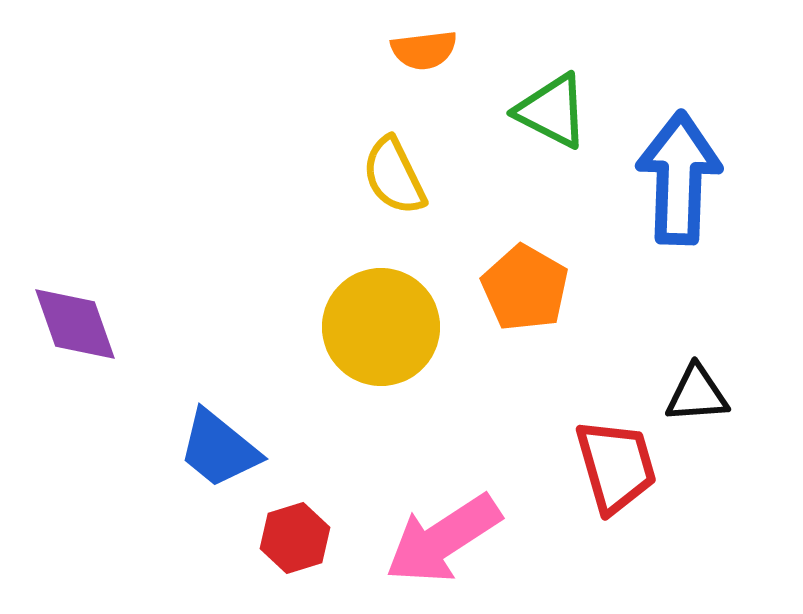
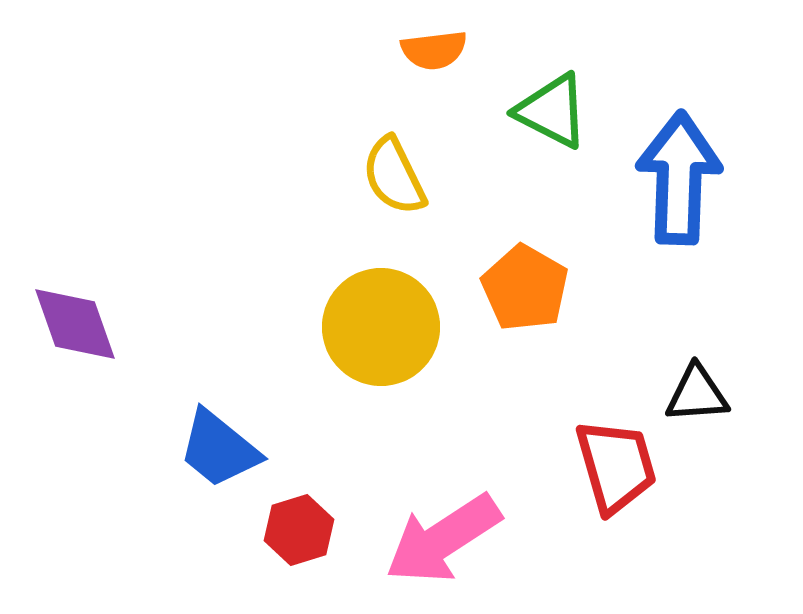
orange semicircle: moved 10 px right
red hexagon: moved 4 px right, 8 px up
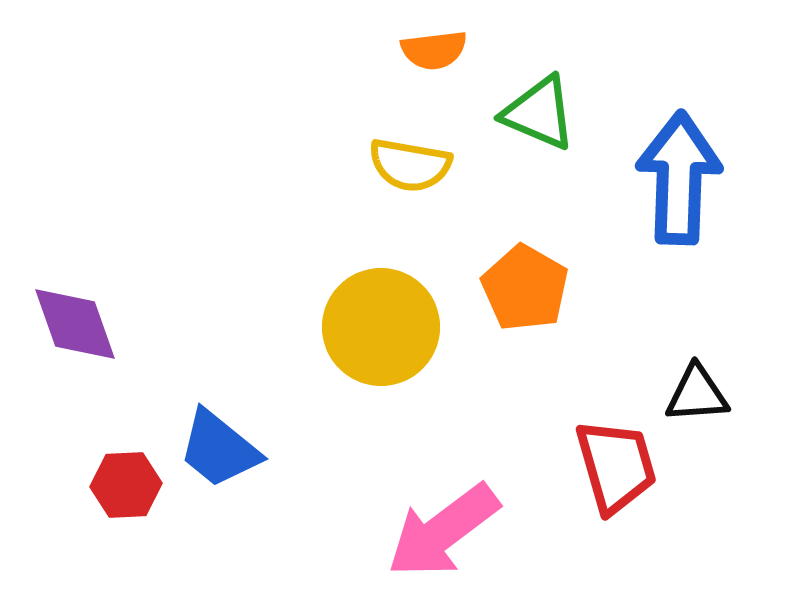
green triangle: moved 13 px left, 2 px down; rotated 4 degrees counterclockwise
yellow semicircle: moved 16 px right, 11 px up; rotated 54 degrees counterclockwise
red hexagon: moved 173 px left, 45 px up; rotated 14 degrees clockwise
pink arrow: moved 8 px up; rotated 4 degrees counterclockwise
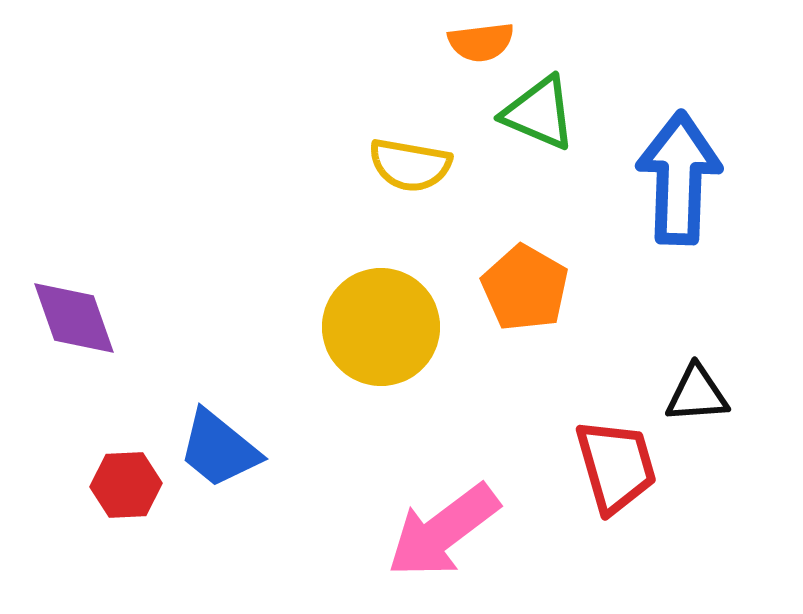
orange semicircle: moved 47 px right, 8 px up
purple diamond: moved 1 px left, 6 px up
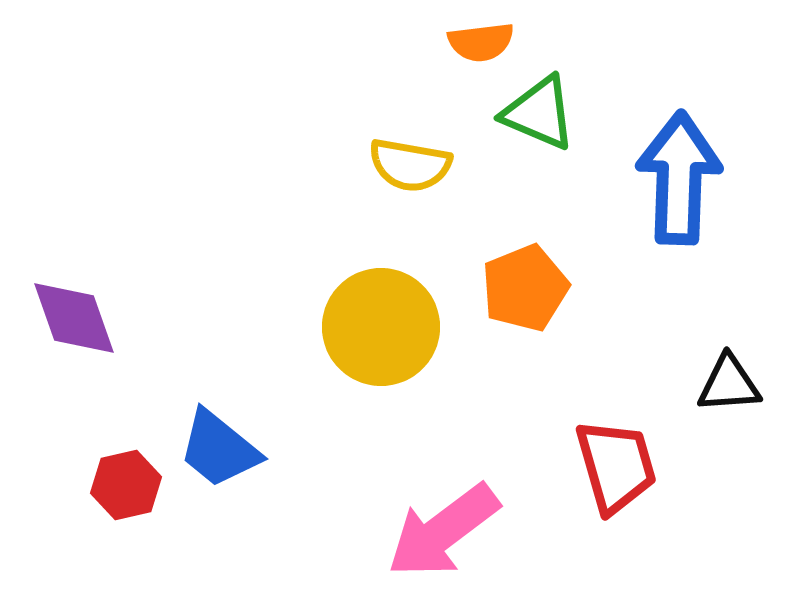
orange pentagon: rotated 20 degrees clockwise
black triangle: moved 32 px right, 10 px up
red hexagon: rotated 10 degrees counterclockwise
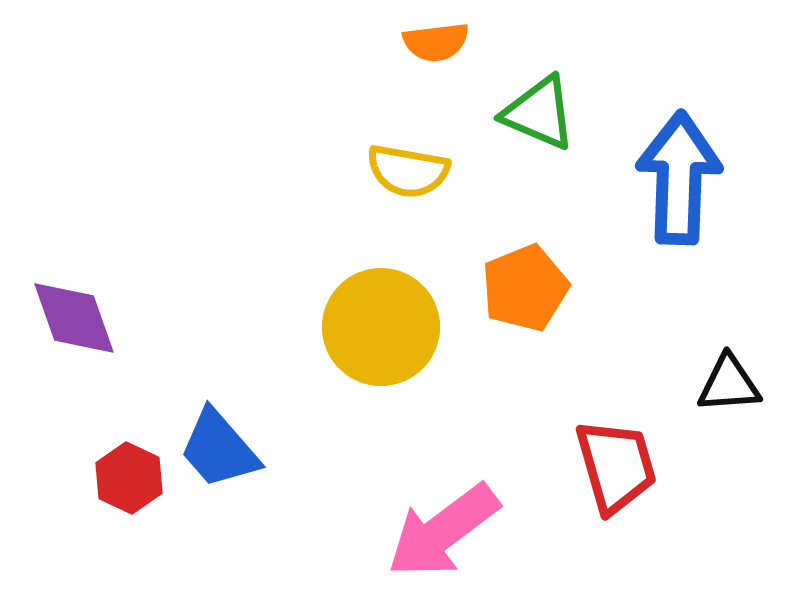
orange semicircle: moved 45 px left
yellow semicircle: moved 2 px left, 6 px down
blue trapezoid: rotated 10 degrees clockwise
red hexagon: moved 3 px right, 7 px up; rotated 22 degrees counterclockwise
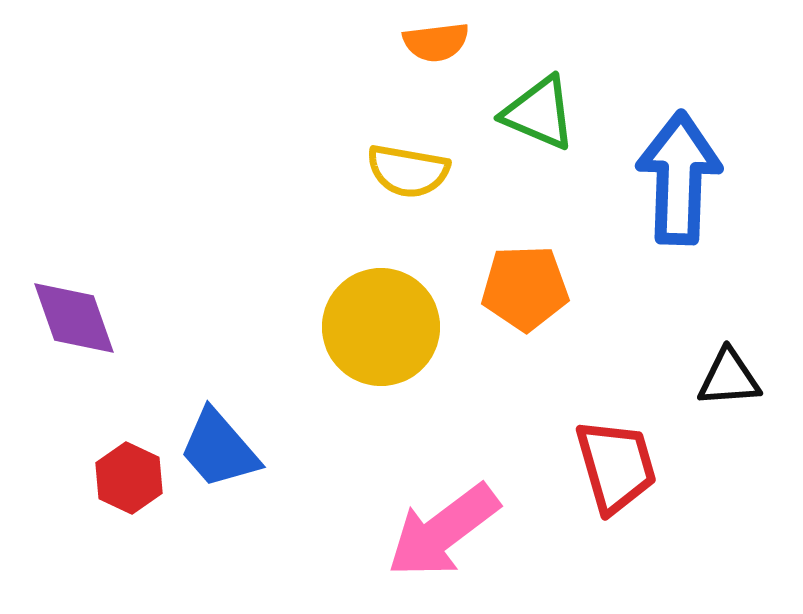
orange pentagon: rotated 20 degrees clockwise
black triangle: moved 6 px up
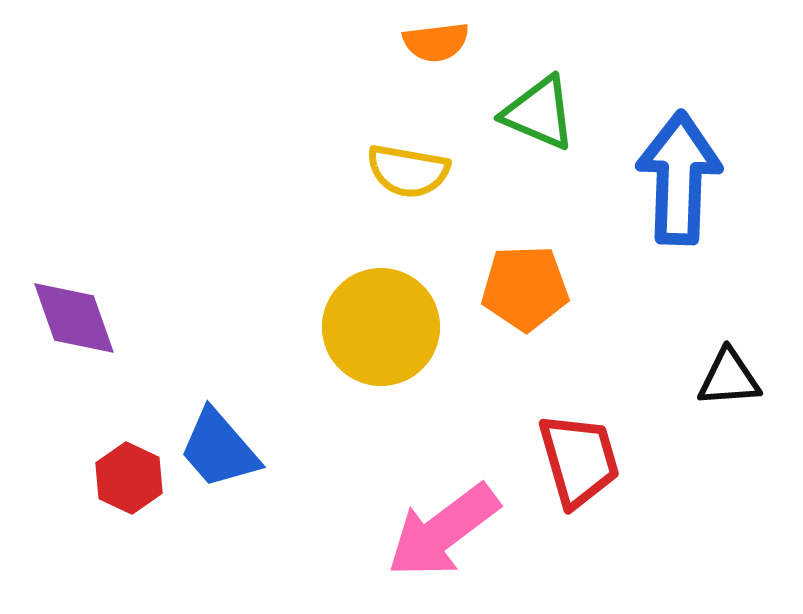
red trapezoid: moved 37 px left, 6 px up
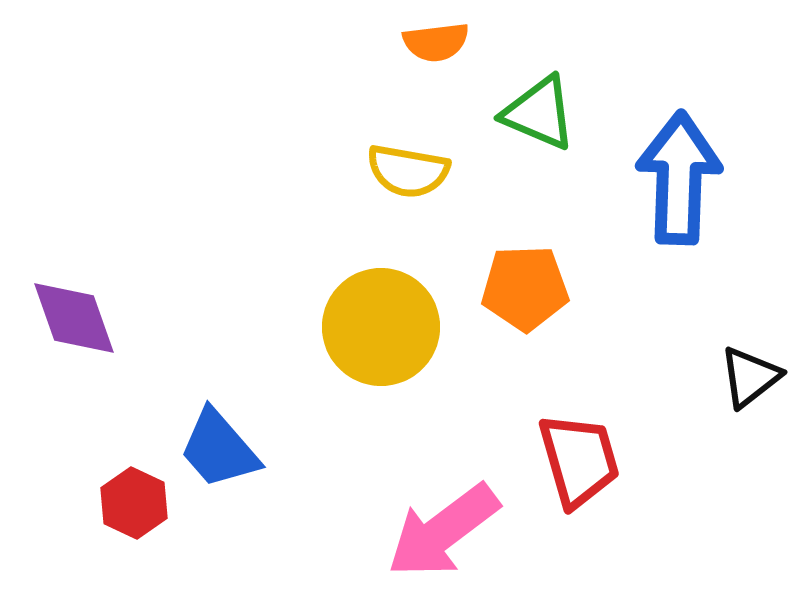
black triangle: moved 21 px right, 1 px up; rotated 34 degrees counterclockwise
red hexagon: moved 5 px right, 25 px down
